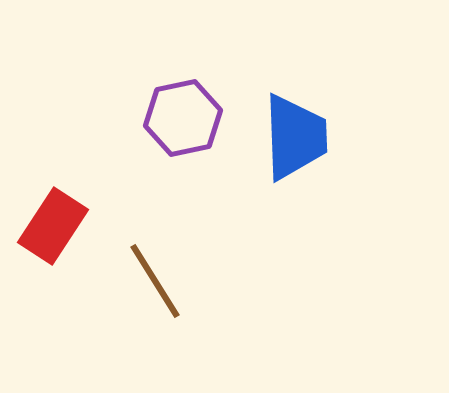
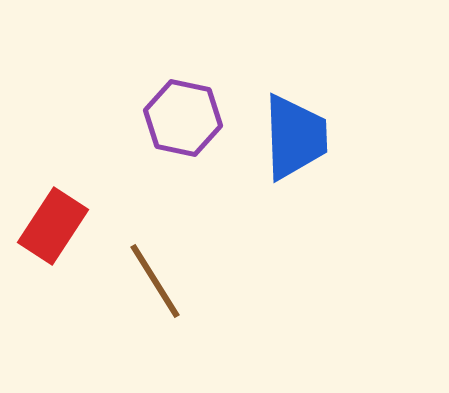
purple hexagon: rotated 24 degrees clockwise
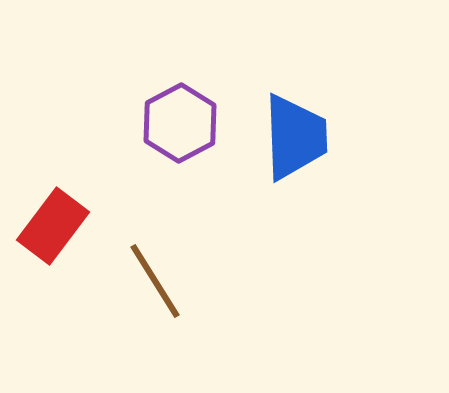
purple hexagon: moved 3 px left, 5 px down; rotated 20 degrees clockwise
red rectangle: rotated 4 degrees clockwise
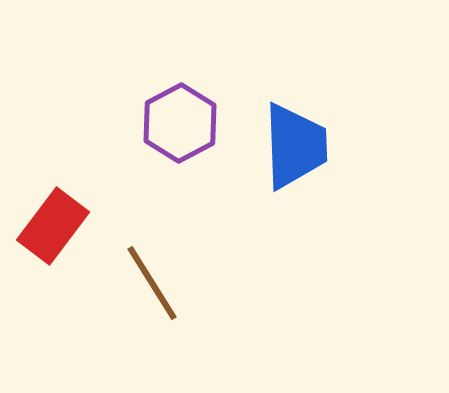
blue trapezoid: moved 9 px down
brown line: moved 3 px left, 2 px down
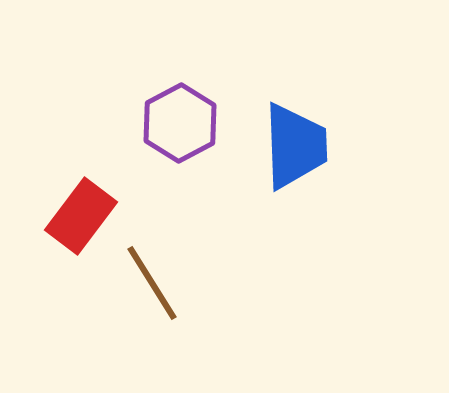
red rectangle: moved 28 px right, 10 px up
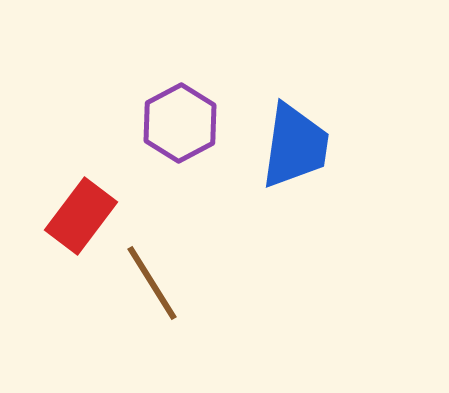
blue trapezoid: rotated 10 degrees clockwise
